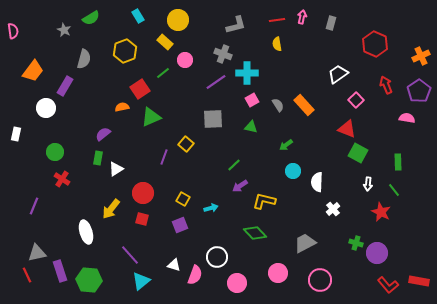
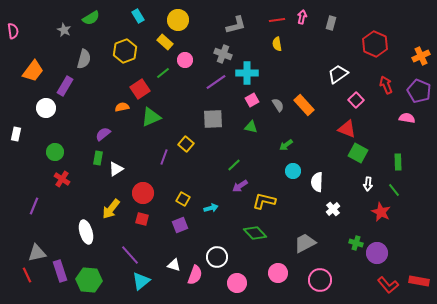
purple pentagon at (419, 91): rotated 15 degrees counterclockwise
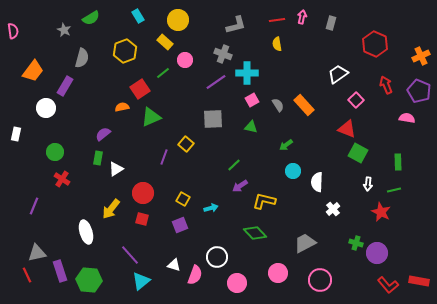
gray semicircle at (84, 59): moved 2 px left, 1 px up
green line at (394, 190): rotated 64 degrees counterclockwise
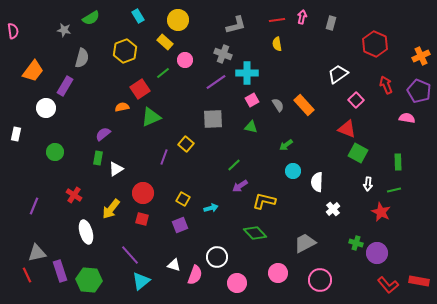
gray star at (64, 30): rotated 16 degrees counterclockwise
red cross at (62, 179): moved 12 px right, 16 px down
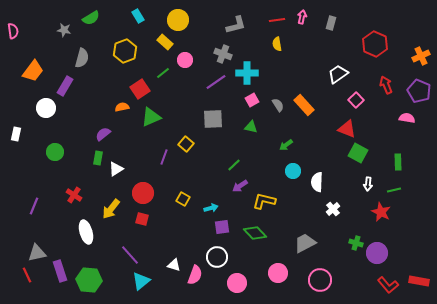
purple square at (180, 225): moved 42 px right, 2 px down; rotated 14 degrees clockwise
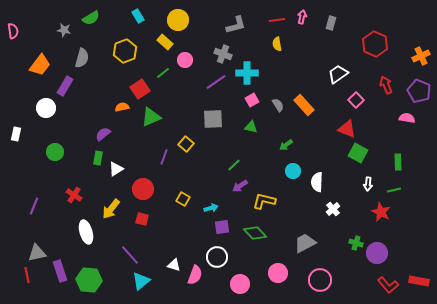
orange trapezoid at (33, 71): moved 7 px right, 6 px up
red circle at (143, 193): moved 4 px up
red line at (27, 275): rotated 14 degrees clockwise
pink circle at (237, 283): moved 3 px right, 1 px down
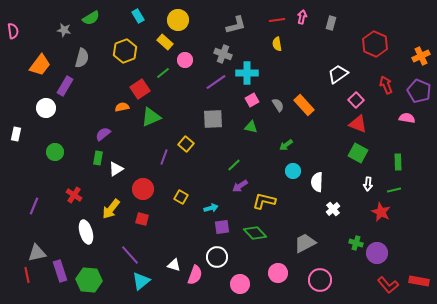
red triangle at (347, 129): moved 11 px right, 5 px up
yellow square at (183, 199): moved 2 px left, 2 px up
